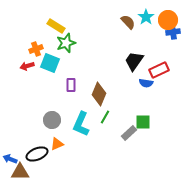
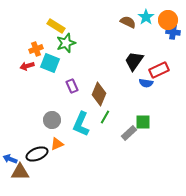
brown semicircle: rotated 21 degrees counterclockwise
blue cross: rotated 16 degrees clockwise
purple rectangle: moved 1 px right, 1 px down; rotated 24 degrees counterclockwise
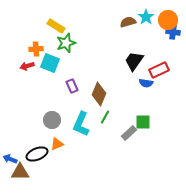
brown semicircle: rotated 42 degrees counterclockwise
orange cross: rotated 16 degrees clockwise
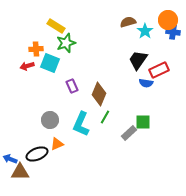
cyan star: moved 1 px left, 14 px down
black trapezoid: moved 4 px right, 1 px up
gray circle: moved 2 px left
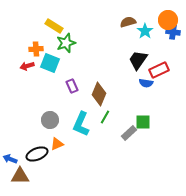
yellow rectangle: moved 2 px left
brown triangle: moved 4 px down
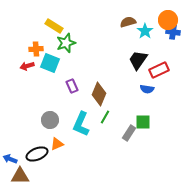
blue semicircle: moved 1 px right, 6 px down
gray rectangle: rotated 14 degrees counterclockwise
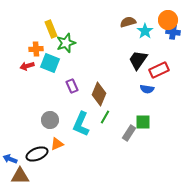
yellow rectangle: moved 3 px left, 3 px down; rotated 36 degrees clockwise
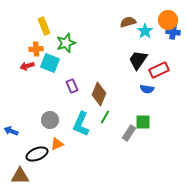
yellow rectangle: moved 7 px left, 3 px up
blue arrow: moved 1 px right, 28 px up
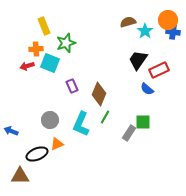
blue semicircle: rotated 32 degrees clockwise
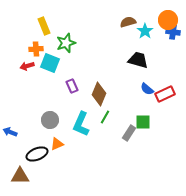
black trapezoid: rotated 70 degrees clockwise
red rectangle: moved 6 px right, 24 px down
blue arrow: moved 1 px left, 1 px down
